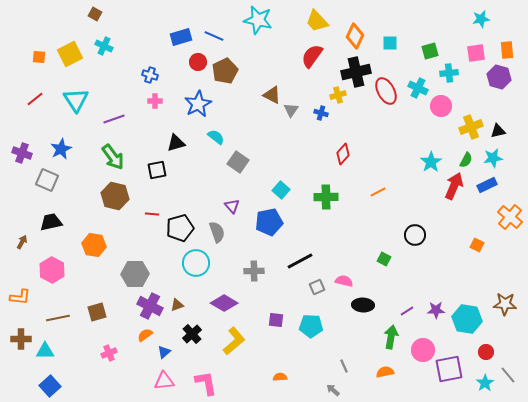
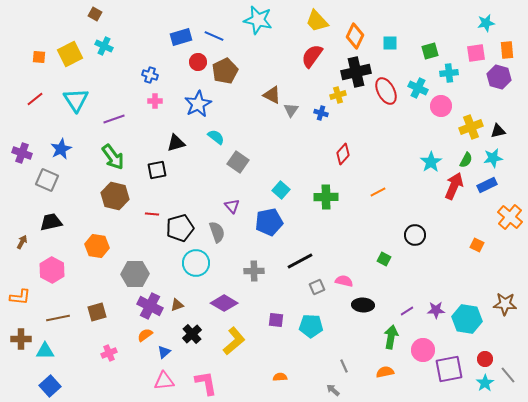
cyan star at (481, 19): moved 5 px right, 4 px down
orange hexagon at (94, 245): moved 3 px right, 1 px down
red circle at (486, 352): moved 1 px left, 7 px down
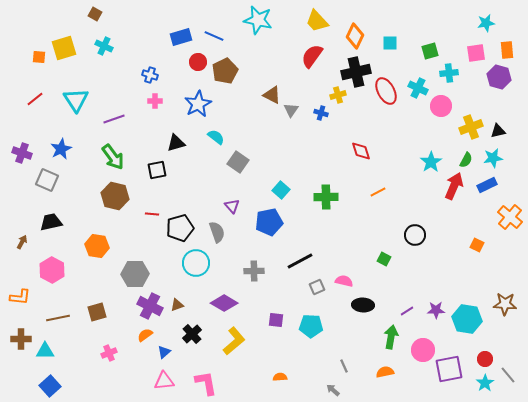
yellow square at (70, 54): moved 6 px left, 6 px up; rotated 10 degrees clockwise
red diamond at (343, 154): moved 18 px right, 3 px up; rotated 60 degrees counterclockwise
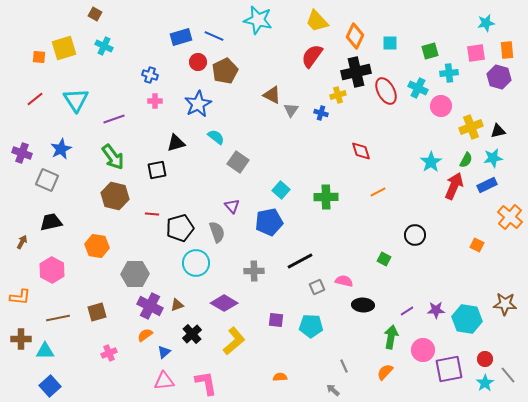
orange semicircle at (385, 372): rotated 36 degrees counterclockwise
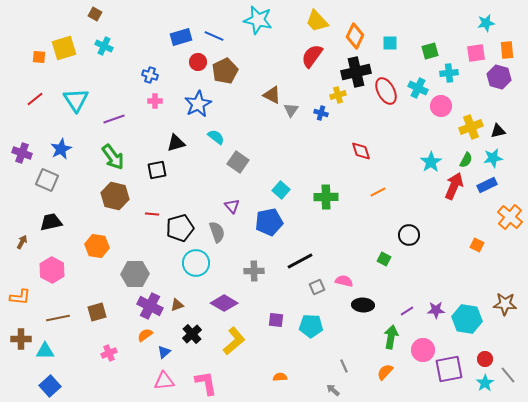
black circle at (415, 235): moved 6 px left
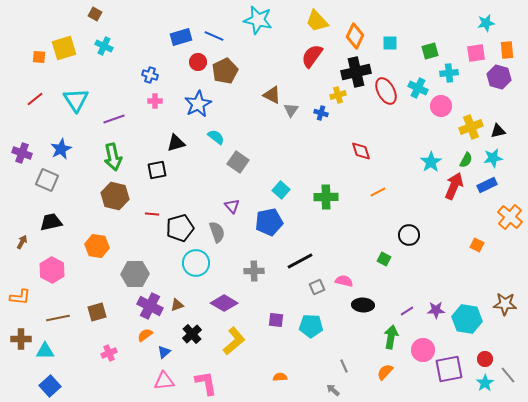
green arrow at (113, 157): rotated 24 degrees clockwise
